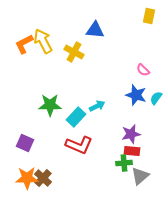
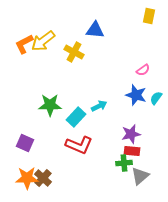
yellow arrow: rotated 100 degrees counterclockwise
pink semicircle: rotated 80 degrees counterclockwise
cyan arrow: moved 2 px right
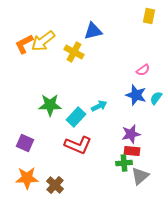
blue triangle: moved 2 px left, 1 px down; rotated 18 degrees counterclockwise
red L-shape: moved 1 px left
brown cross: moved 12 px right, 7 px down
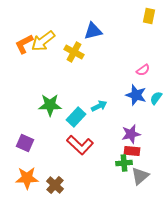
red L-shape: moved 2 px right; rotated 20 degrees clockwise
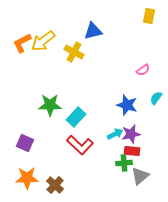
orange L-shape: moved 2 px left, 1 px up
blue star: moved 9 px left, 10 px down
cyan arrow: moved 16 px right, 28 px down
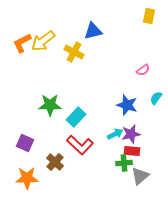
brown cross: moved 23 px up
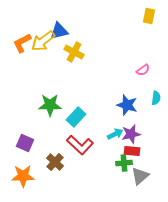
blue triangle: moved 34 px left
cyan semicircle: rotated 152 degrees clockwise
orange star: moved 4 px left, 2 px up
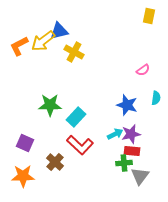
orange L-shape: moved 3 px left, 3 px down
gray triangle: rotated 12 degrees counterclockwise
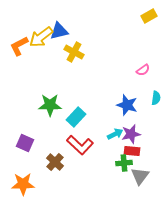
yellow rectangle: rotated 49 degrees clockwise
yellow arrow: moved 2 px left, 4 px up
orange star: moved 8 px down
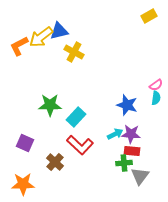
pink semicircle: moved 13 px right, 15 px down
purple star: rotated 18 degrees clockwise
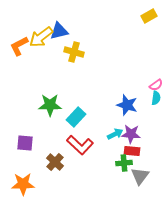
yellow cross: rotated 12 degrees counterclockwise
purple square: rotated 18 degrees counterclockwise
